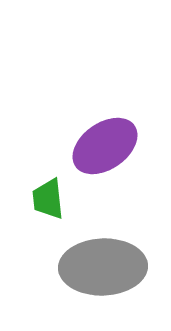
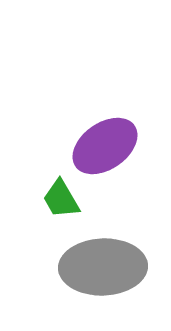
green trapezoid: moved 13 px right; rotated 24 degrees counterclockwise
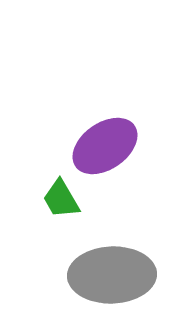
gray ellipse: moved 9 px right, 8 px down
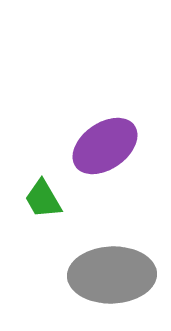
green trapezoid: moved 18 px left
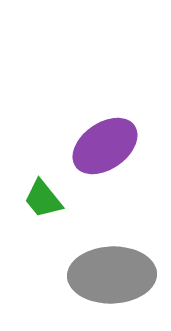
green trapezoid: rotated 9 degrees counterclockwise
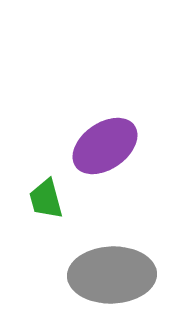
green trapezoid: moved 3 px right; rotated 24 degrees clockwise
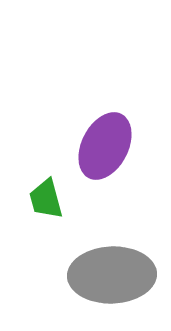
purple ellipse: rotated 28 degrees counterclockwise
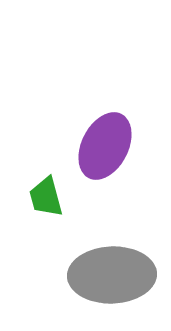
green trapezoid: moved 2 px up
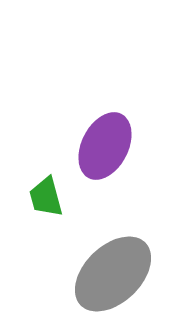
gray ellipse: moved 1 px right, 1 px up; rotated 42 degrees counterclockwise
